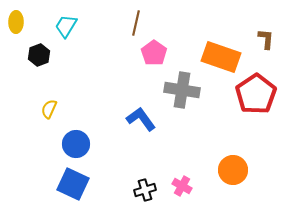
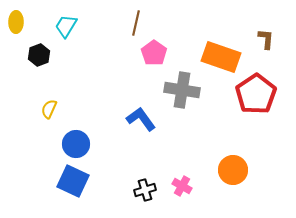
blue square: moved 3 px up
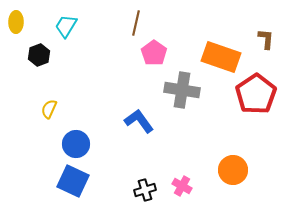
blue L-shape: moved 2 px left, 2 px down
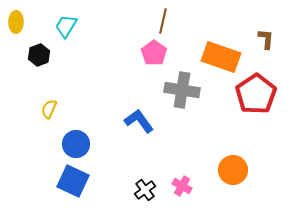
brown line: moved 27 px right, 2 px up
black cross: rotated 20 degrees counterclockwise
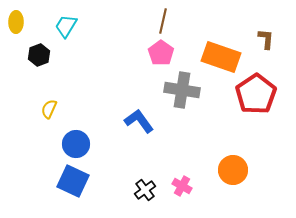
pink pentagon: moved 7 px right
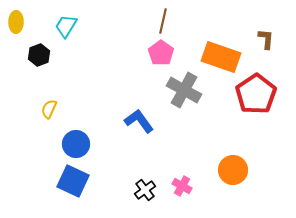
gray cross: moved 2 px right; rotated 20 degrees clockwise
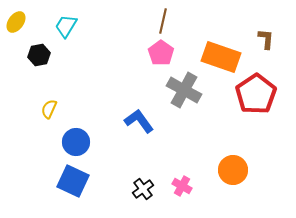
yellow ellipse: rotated 35 degrees clockwise
black hexagon: rotated 10 degrees clockwise
blue circle: moved 2 px up
black cross: moved 2 px left, 1 px up
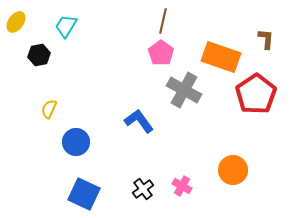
blue square: moved 11 px right, 13 px down
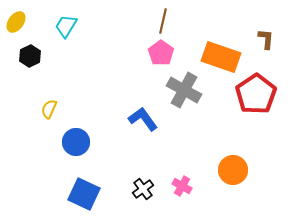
black hexagon: moved 9 px left, 1 px down; rotated 15 degrees counterclockwise
blue L-shape: moved 4 px right, 2 px up
